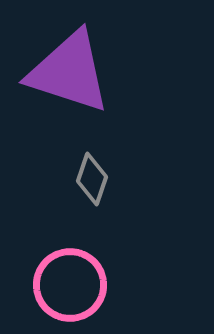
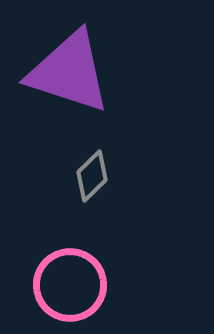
gray diamond: moved 3 px up; rotated 27 degrees clockwise
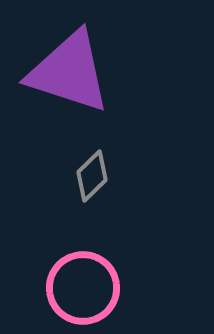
pink circle: moved 13 px right, 3 px down
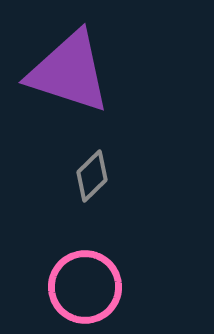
pink circle: moved 2 px right, 1 px up
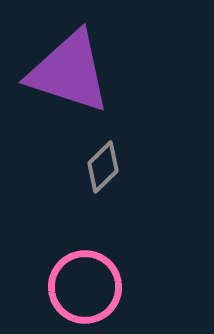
gray diamond: moved 11 px right, 9 px up
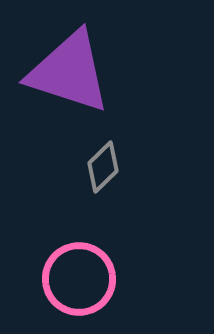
pink circle: moved 6 px left, 8 px up
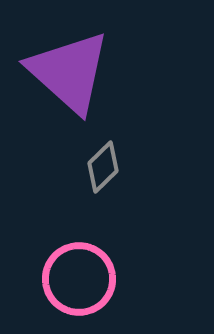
purple triangle: rotated 24 degrees clockwise
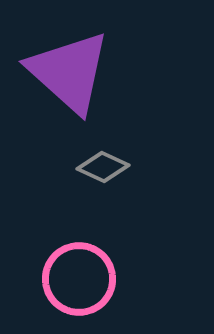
gray diamond: rotated 69 degrees clockwise
